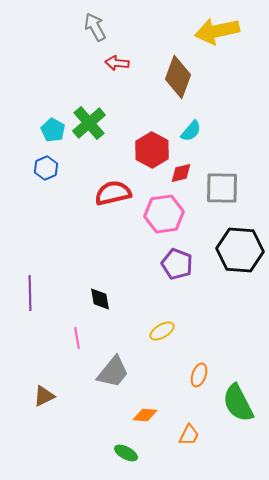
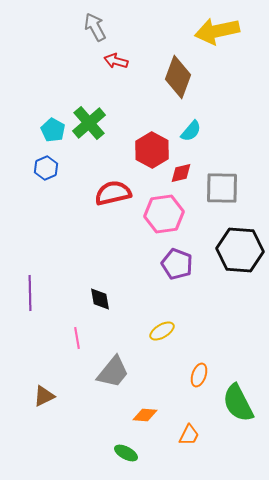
red arrow: moved 1 px left, 2 px up; rotated 10 degrees clockwise
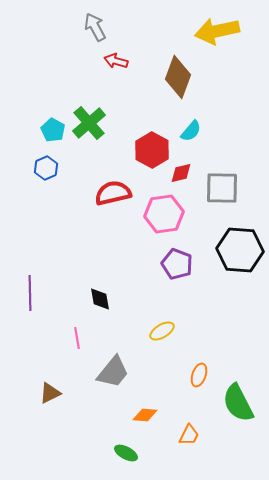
brown triangle: moved 6 px right, 3 px up
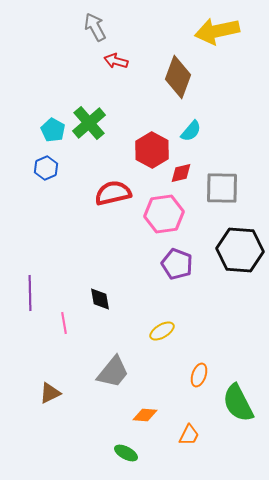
pink line: moved 13 px left, 15 px up
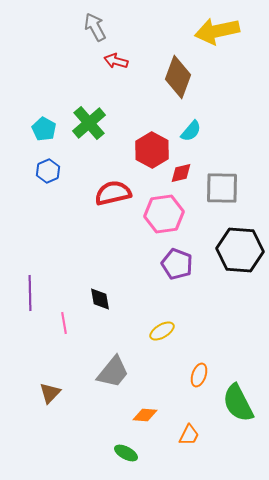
cyan pentagon: moved 9 px left, 1 px up
blue hexagon: moved 2 px right, 3 px down
brown triangle: rotated 20 degrees counterclockwise
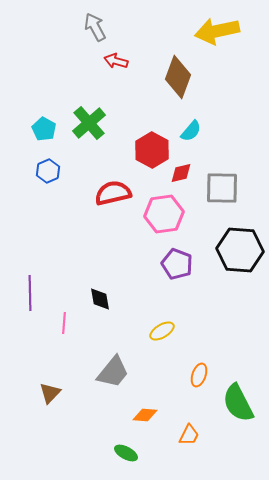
pink line: rotated 15 degrees clockwise
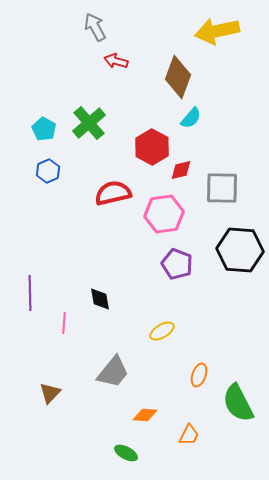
cyan semicircle: moved 13 px up
red hexagon: moved 3 px up
red diamond: moved 3 px up
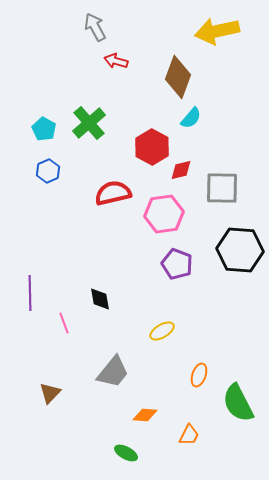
pink line: rotated 25 degrees counterclockwise
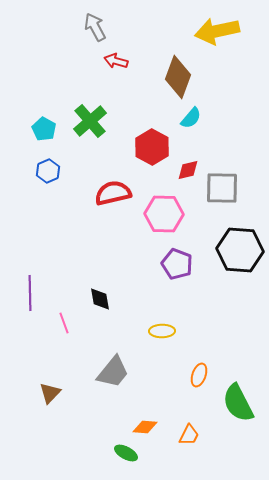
green cross: moved 1 px right, 2 px up
red diamond: moved 7 px right
pink hexagon: rotated 9 degrees clockwise
yellow ellipse: rotated 30 degrees clockwise
orange diamond: moved 12 px down
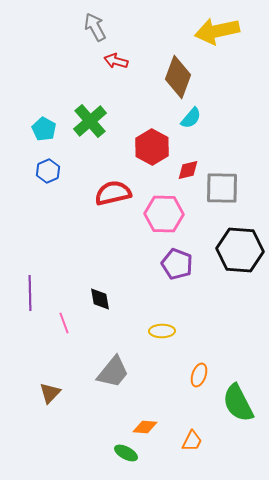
orange trapezoid: moved 3 px right, 6 px down
